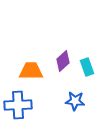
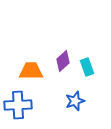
blue star: rotated 24 degrees counterclockwise
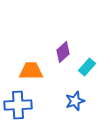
purple diamond: moved 9 px up
cyan rectangle: rotated 60 degrees clockwise
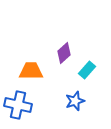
purple diamond: moved 1 px right, 1 px down
cyan rectangle: moved 3 px down
blue cross: rotated 16 degrees clockwise
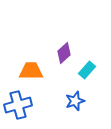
blue cross: rotated 28 degrees counterclockwise
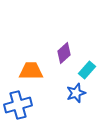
blue star: moved 1 px right, 8 px up
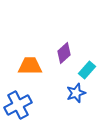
orange trapezoid: moved 1 px left, 5 px up
blue cross: rotated 12 degrees counterclockwise
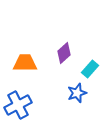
orange trapezoid: moved 5 px left, 3 px up
cyan rectangle: moved 3 px right, 1 px up
blue star: moved 1 px right
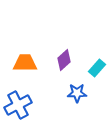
purple diamond: moved 7 px down
cyan rectangle: moved 7 px right, 1 px up
blue star: rotated 18 degrees clockwise
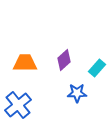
blue cross: rotated 12 degrees counterclockwise
